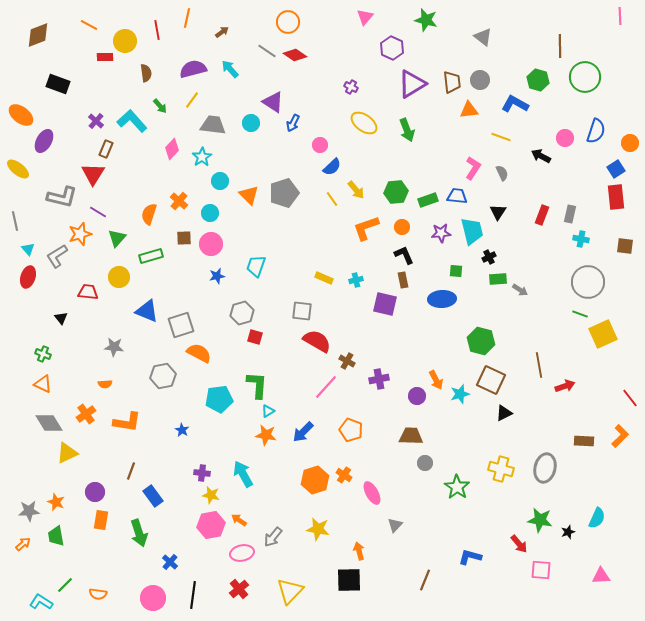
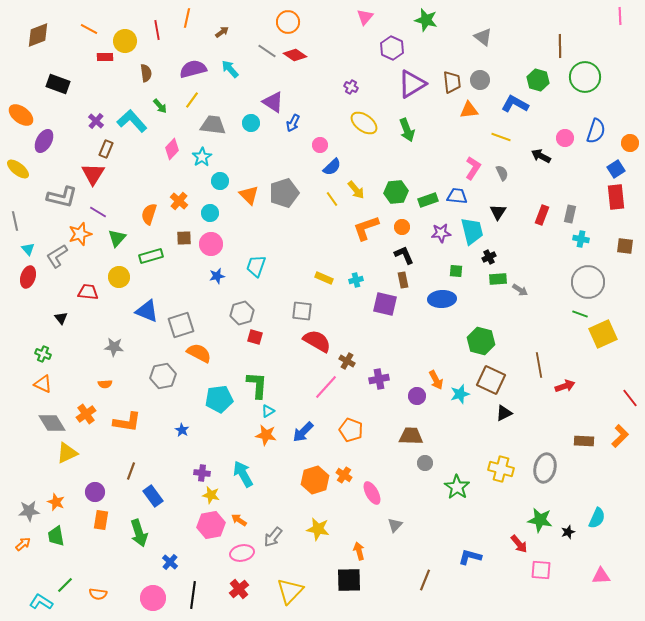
orange line at (89, 25): moved 4 px down
gray diamond at (49, 423): moved 3 px right
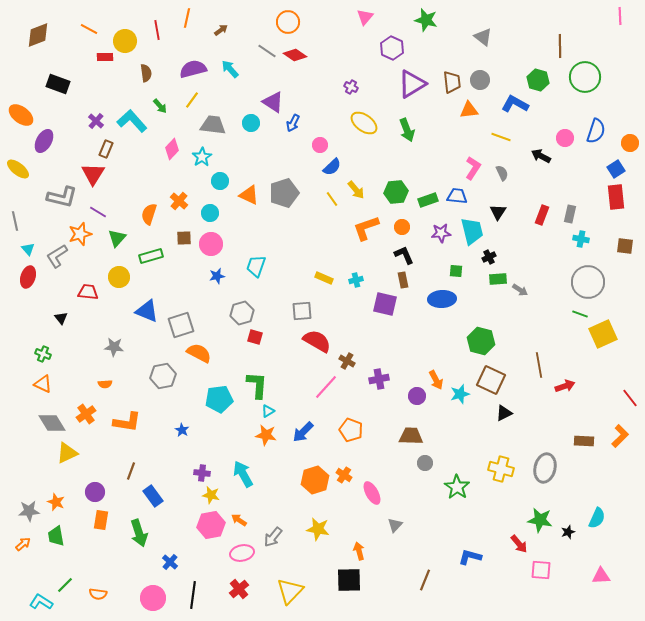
brown arrow at (222, 32): moved 1 px left, 2 px up
orange triangle at (249, 195): rotated 20 degrees counterclockwise
gray square at (302, 311): rotated 10 degrees counterclockwise
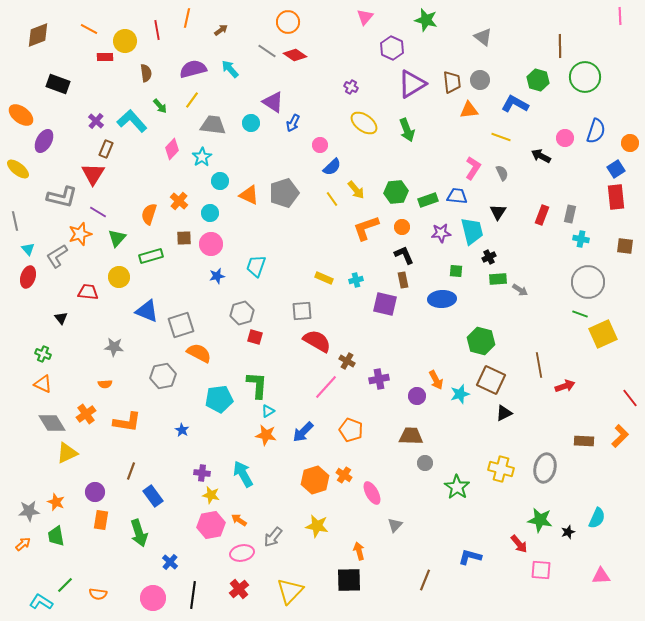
yellow star at (318, 529): moved 1 px left, 3 px up
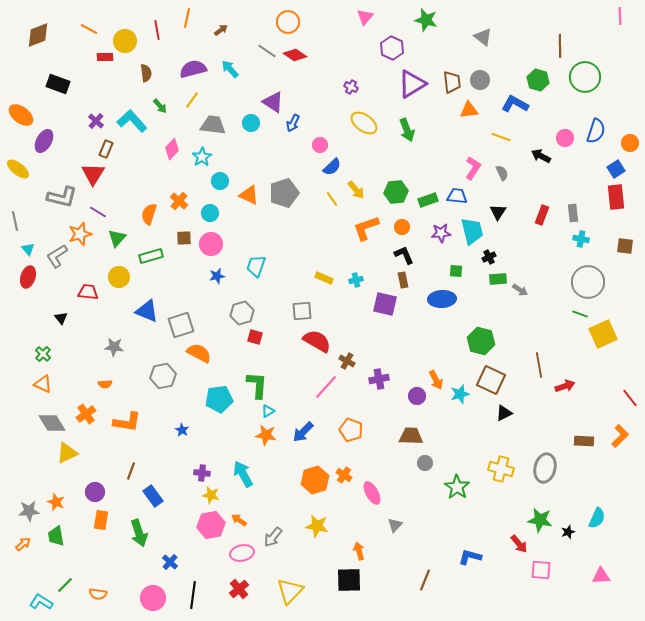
gray rectangle at (570, 214): moved 3 px right, 1 px up; rotated 18 degrees counterclockwise
green cross at (43, 354): rotated 21 degrees clockwise
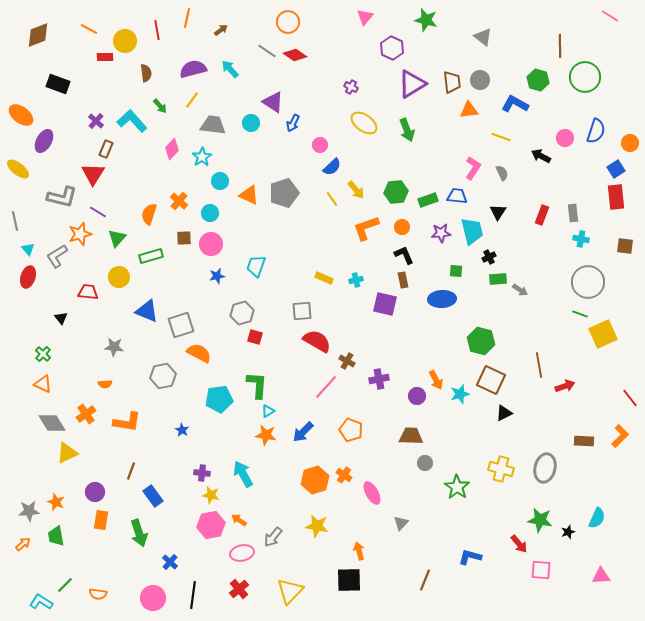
pink line at (620, 16): moved 10 px left; rotated 54 degrees counterclockwise
gray triangle at (395, 525): moved 6 px right, 2 px up
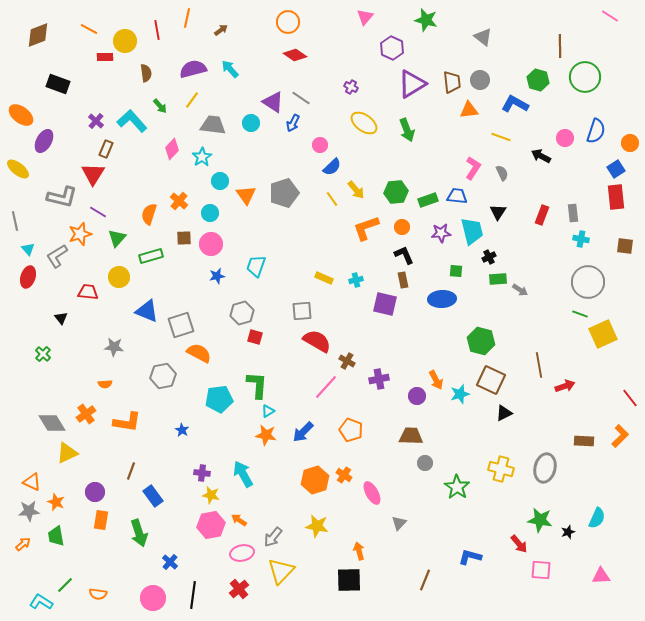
gray line at (267, 51): moved 34 px right, 47 px down
orange triangle at (249, 195): moved 3 px left; rotated 30 degrees clockwise
orange triangle at (43, 384): moved 11 px left, 98 px down
gray triangle at (401, 523): moved 2 px left
yellow triangle at (290, 591): moved 9 px left, 20 px up
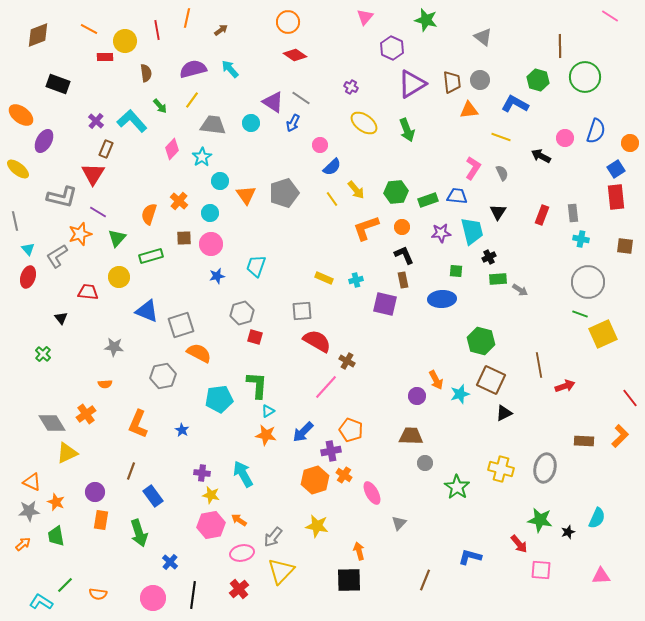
purple cross at (379, 379): moved 48 px left, 72 px down
orange L-shape at (127, 422): moved 11 px right, 2 px down; rotated 104 degrees clockwise
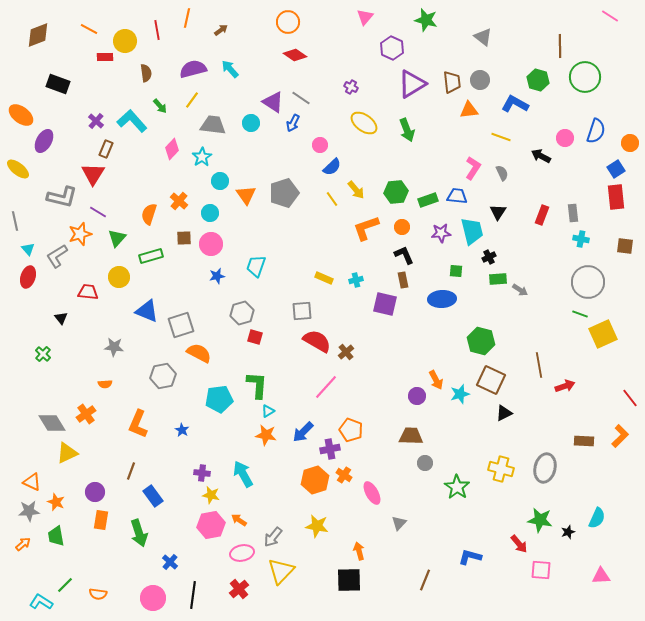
brown cross at (347, 361): moved 1 px left, 9 px up; rotated 21 degrees clockwise
purple cross at (331, 451): moved 1 px left, 2 px up
